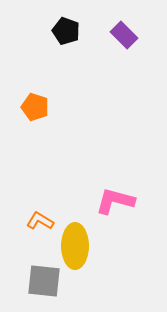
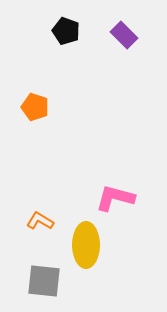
pink L-shape: moved 3 px up
yellow ellipse: moved 11 px right, 1 px up
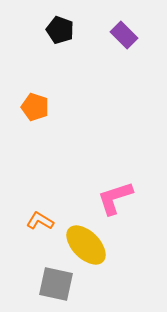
black pentagon: moved 6 px left, 1 px up
pink L-shape: rotated 33 degrees counterclockwise
yellow ellipse: rotated 45 degrees counterclockwise
gray square: moved 12 px right, 3 px down; rotated 6 degrees clockwise
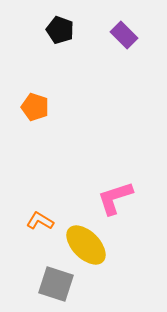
gray square: rotated 6 degrees clockwise
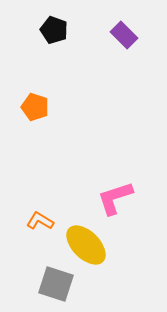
black pentagon: moved 6 px left
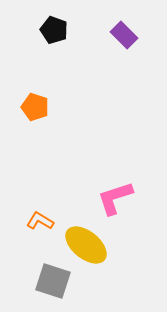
yellow ellipse: rotated 6 degrees counterclockwise
gray square: moved 3 px left, 3 px up
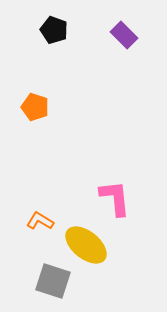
pink L-shape: rotated 102 degrees clockwise
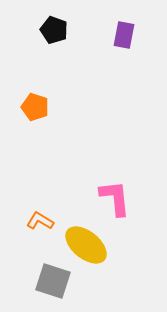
purple rectangle: rotated 56 degrees clockwise
